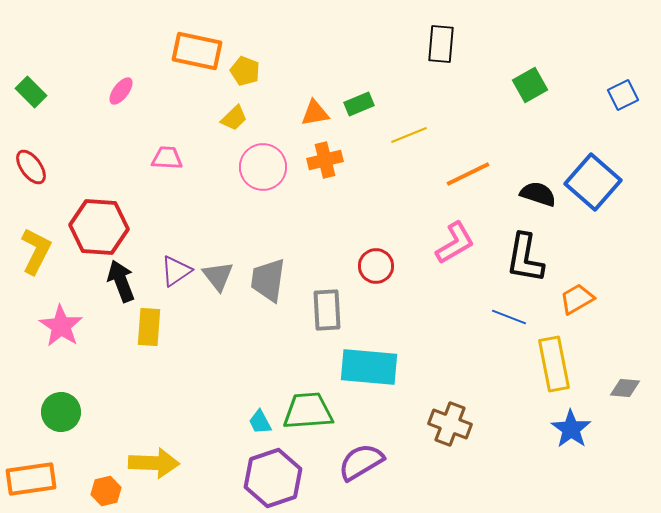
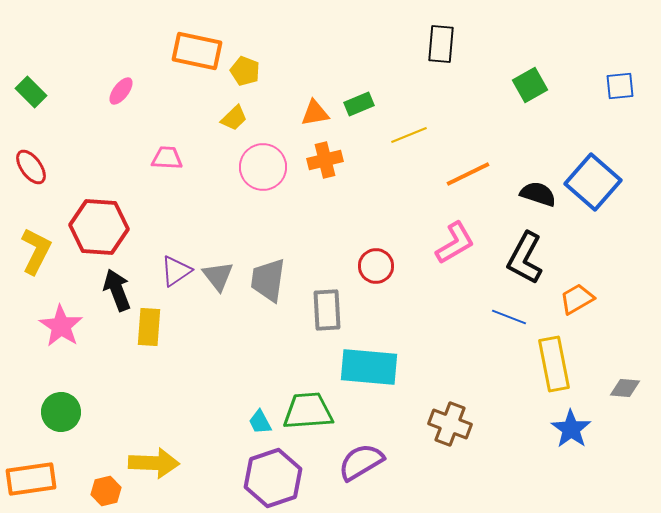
blue square at (623, 95): moved 3 px left, 9 px up; rotated 20 degrees clockwise
black L-shape at (525, 258): rotated 18 degrees clockwise
black arrow at (121, 281): moved 4 px left, 9 px down
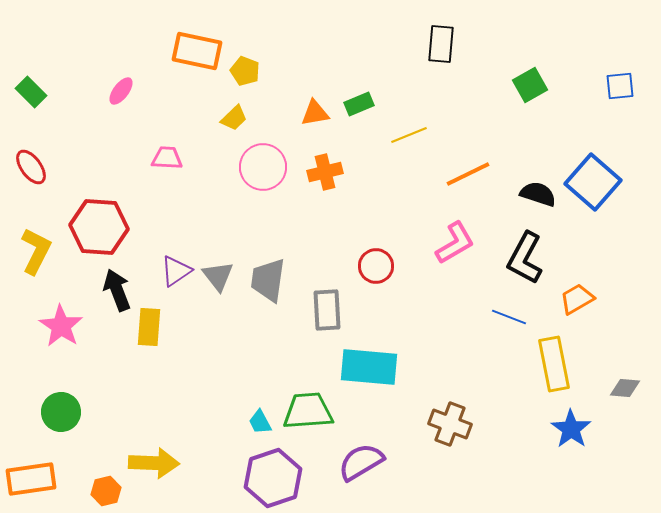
orange cross at (325, 160): moved 12 px down
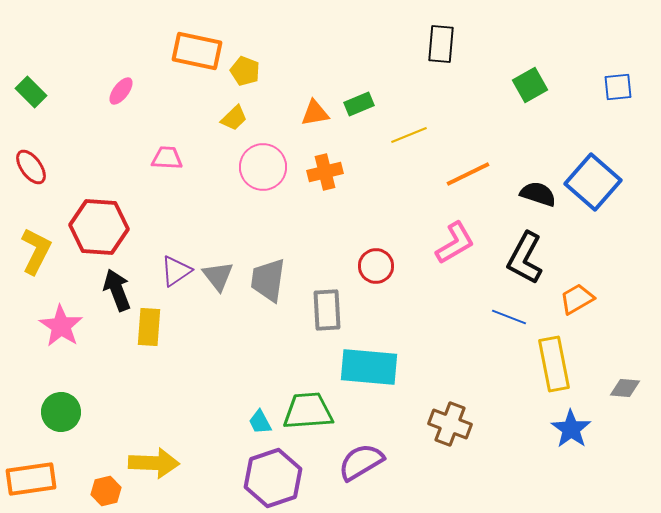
blue square at (620, 86): moved 2 px left, 1 px down
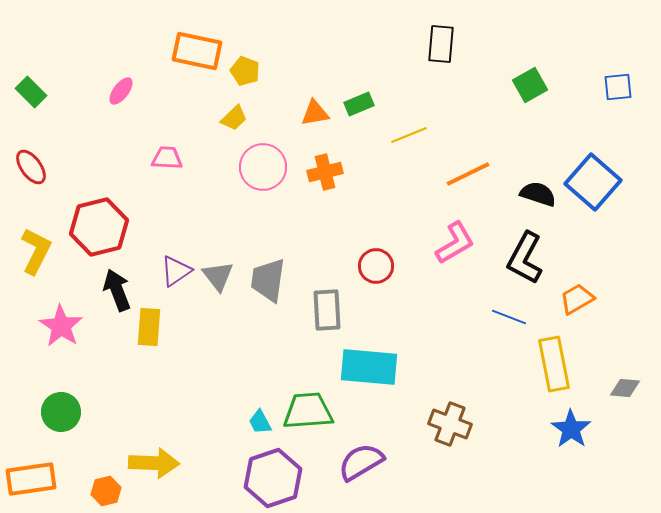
red hexagon at (99, 227): rotated 18 degrees counterclockwise
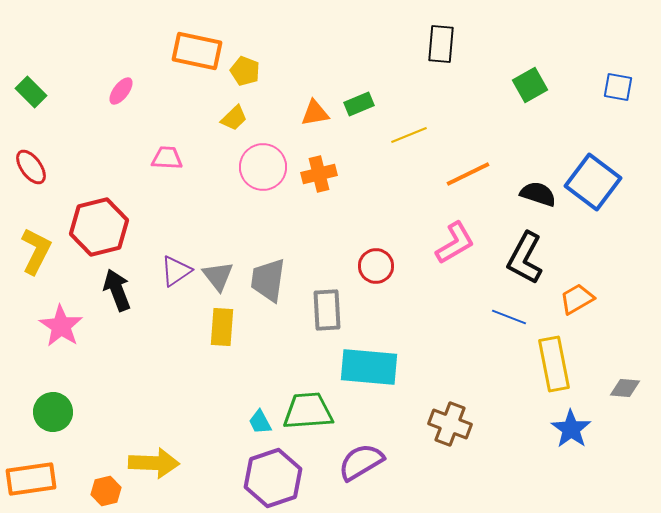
blue square at (618, 87): rotated 16 degrees clockwise
orange cross at (325, 172): moved 6 px left, 2 px down
blue square at (593, 182): rotated 4 degrees counterclockwise
yellow rectangle at (149, 327): moved 73 px right
green circle at (61, 412): moved 8 px left
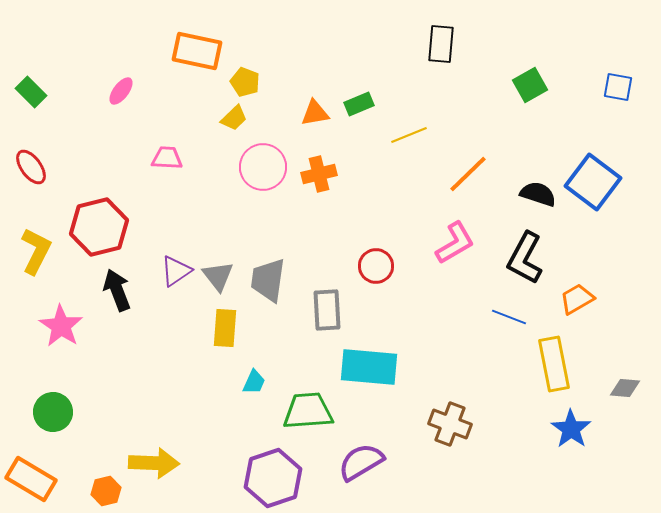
yellow pentagon at (245, 71): moved 11 px down
orange line at (468, 174): rotated 18 degrees counterclockwise
yellow rectangle at (222, 327): moved 3 px right, 1 px down
cyan trapezoid at (260, 422): moved 6 px left, 40 px up; rotated 128 degrees counterclockwise
orange rectangle at (31, 479): rotated 39 degrees clockwise
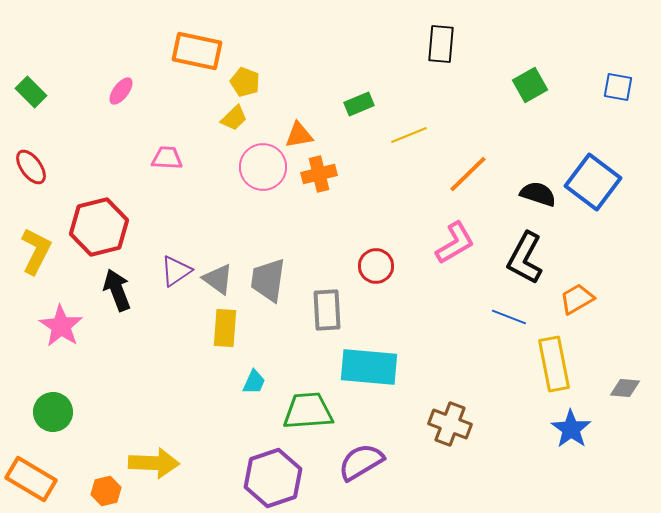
orange triangle at (315, 113): moved 16 px left, 22 px down
gray triangle at (218, 276): moved 3 px down; rotated 16 degrees counterclockwise
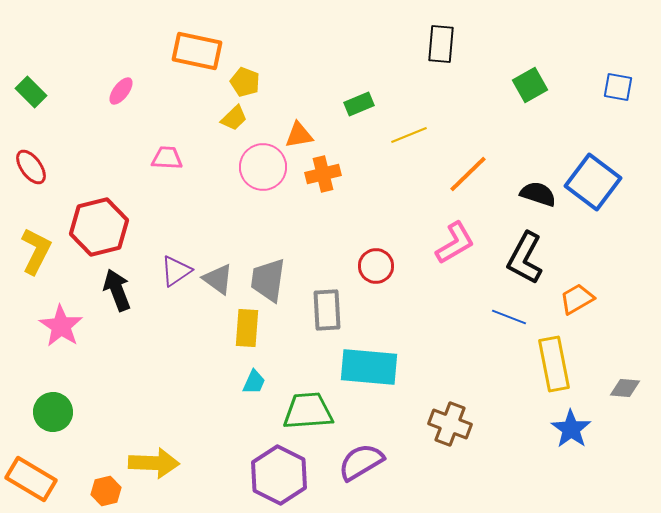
orange cross at (319, 174): moved 4 px right
yellow rectangle at (225, 328): moved 22 px right
purple hexagon at (273, 478): moved 6 px right, 3 px up; rotated 14 degrees counterclockwise
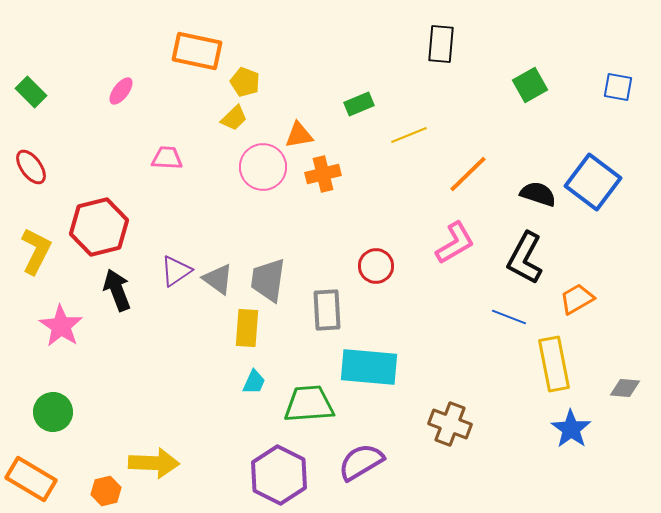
green trapezoid at (308, 411): moved 1 px right, 7 px up
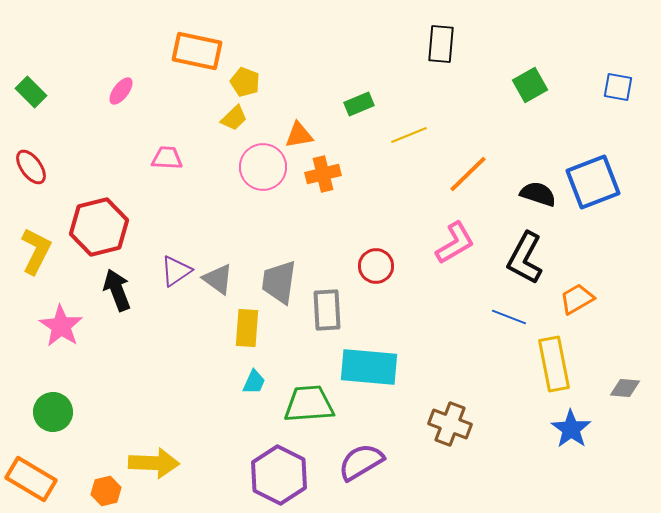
blue square at (593, 182): rotated 32 degrees clockwise
gray trapezoid at (268, 280): moved 11 px right, 2 px down
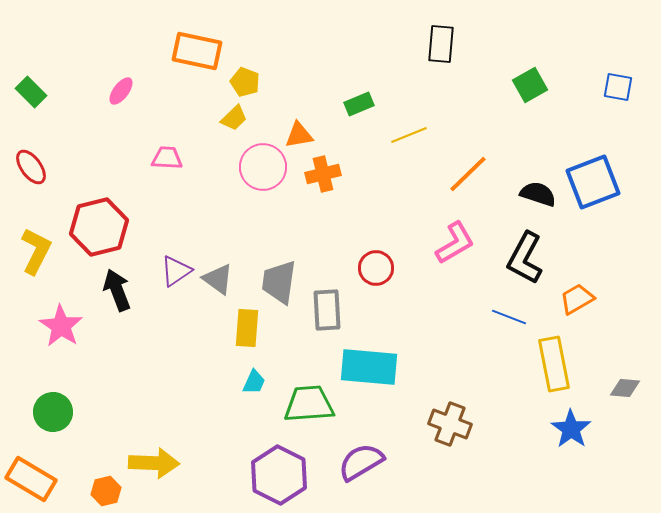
red circle at (376, 266): moved 2 px down
